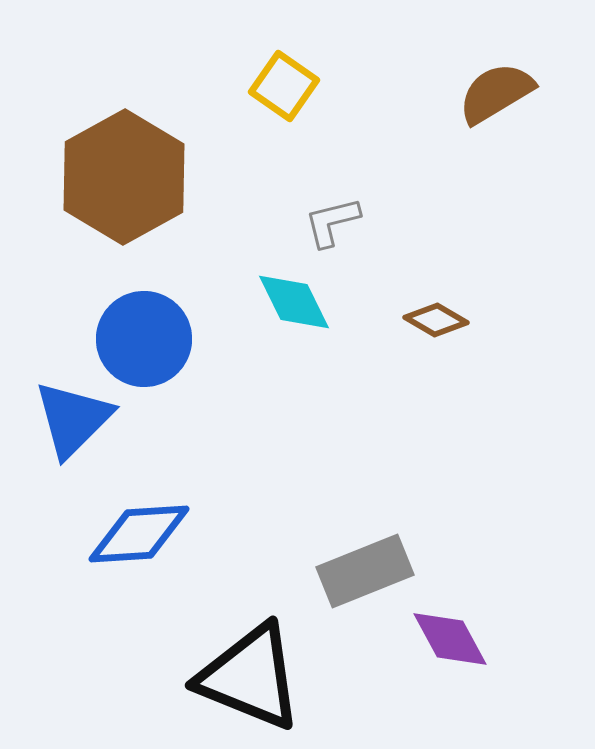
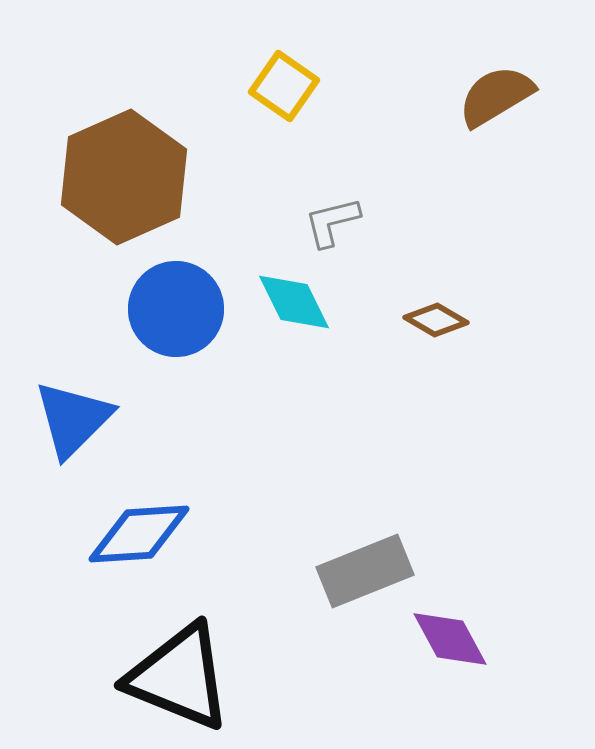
brown semicircle: moved 3 px down
brown hexagon: rotated 5 degrees clockwise
blue circle: moved 32 px right, 30 px up
black triangle: moved 71 px left
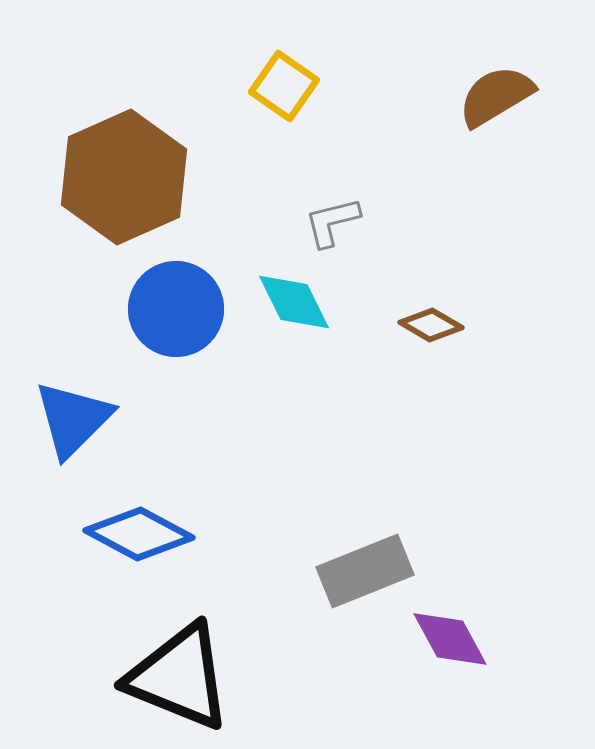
brown diamond: moved 5 px left, 5 px down
blue diamond: rotated 32 degrees clockwise
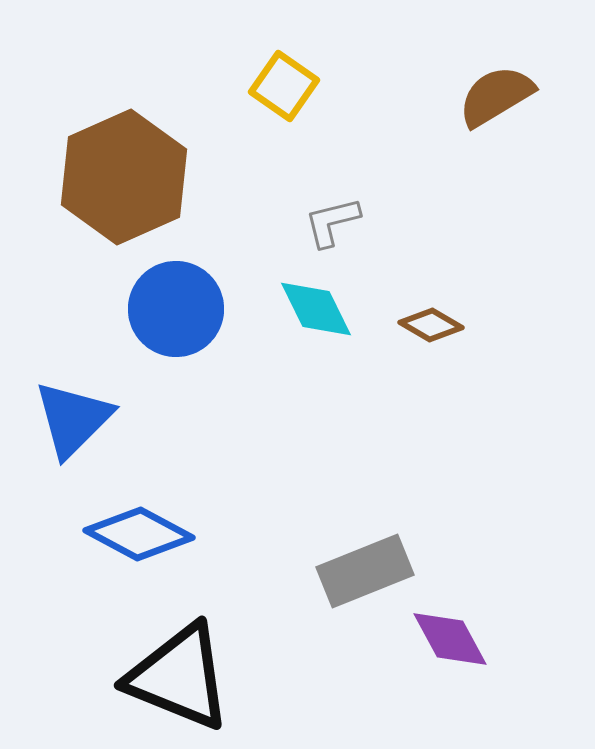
cyan diamond: moved 22 px right, 7 px down
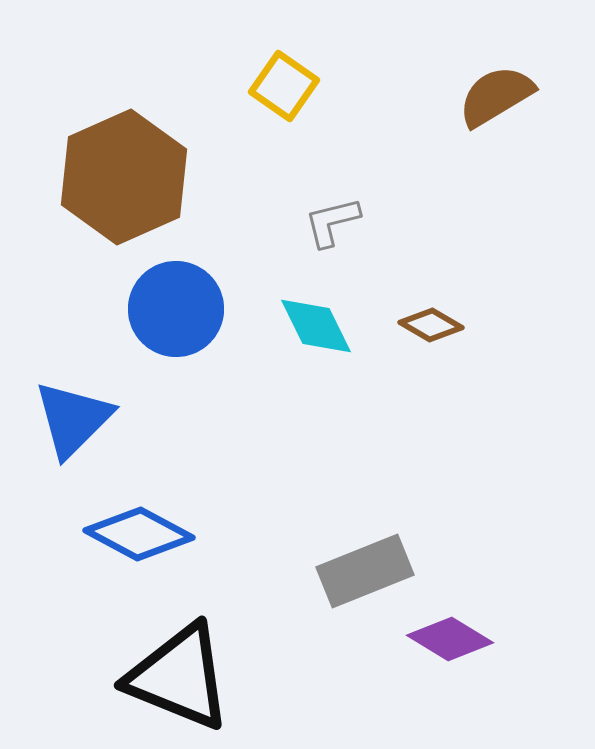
cyan diamond: moved 17 px down
purple diamond: rotated 30 degrees counterclockwise
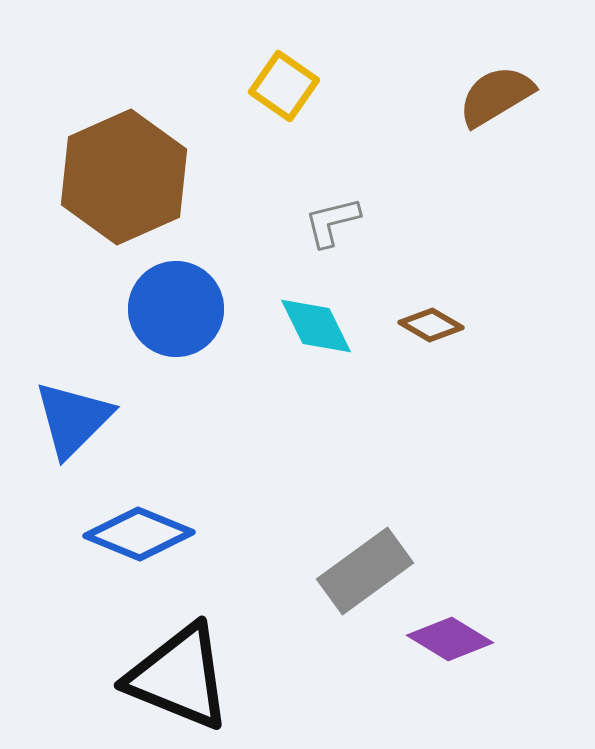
blue diamond: rotated 6 degrees counterclockwise
gray rectangle: rotated 14 degrees counterclockwise
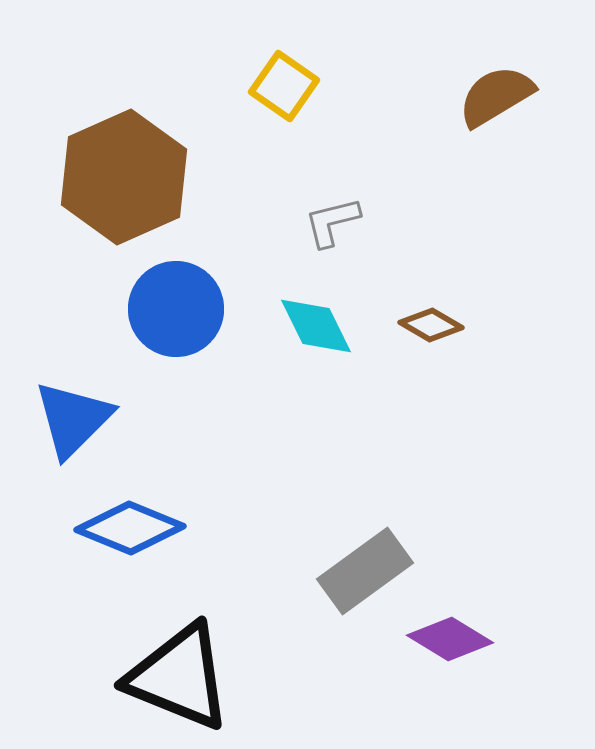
blue diamond: moved 9 px left, 6 px up
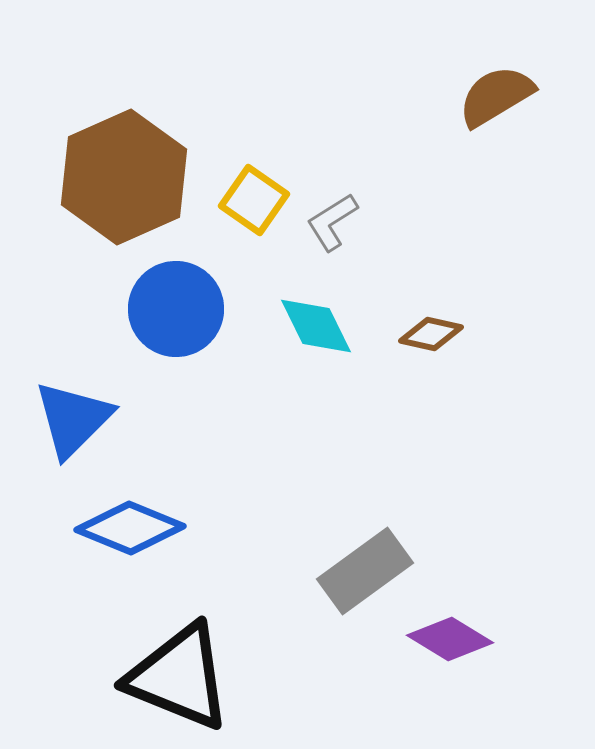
yellow square: moved 30 px left, 114 px down
gray L-shape: rotated 18 degrees counterclockwise
brown diamond: moved 9 px down; rotated 18 degrees counterclockwise
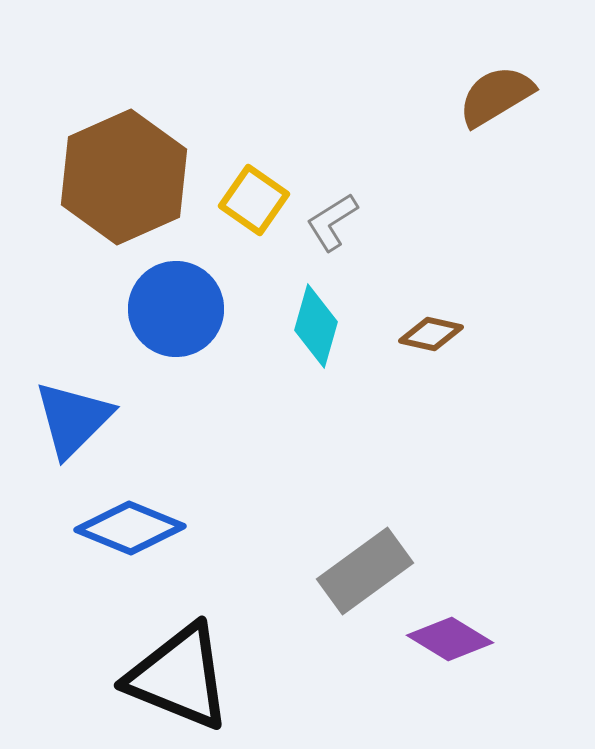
cyan diamond: rotated 42 degrees clockwise
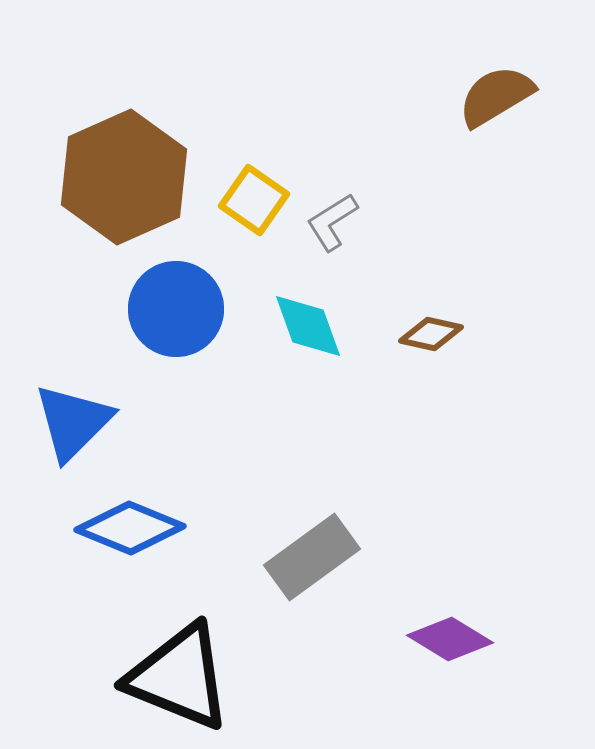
cyan diamond: moved 8 px left; rotated 36 degrees counterclockwise
blue triangle: moved 3 px down
gray rectangle: moved 53 px left, 14 px up
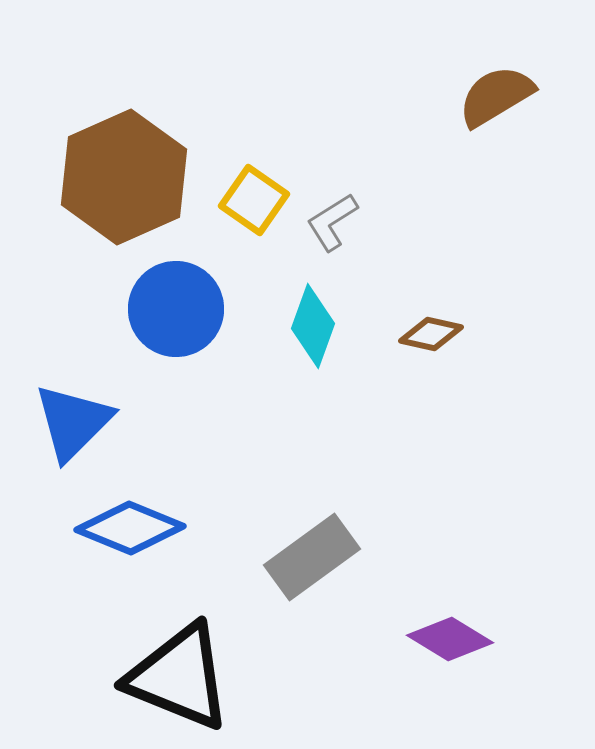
cyan diamond: moved 5 px right; rotated 40 degrees clockwise
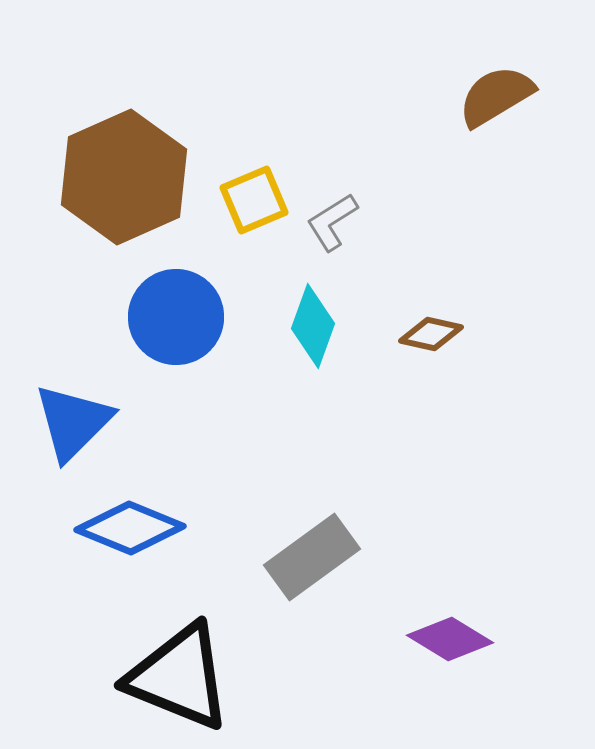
yellow square: rotated 32 degrees clockwise
blue circle: moved 8 px down
